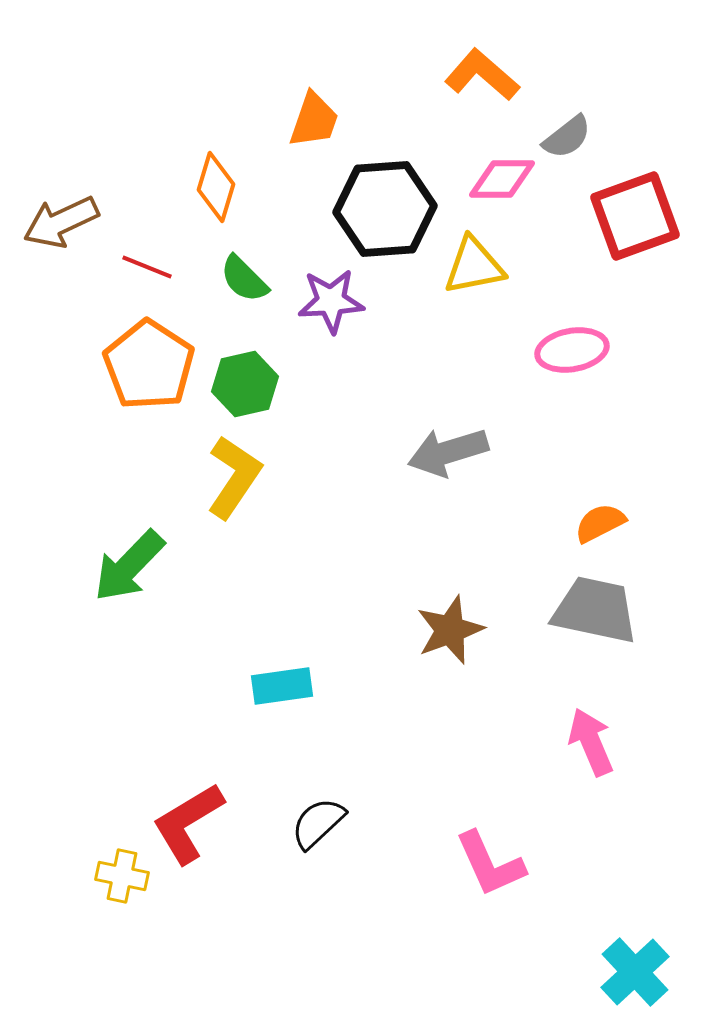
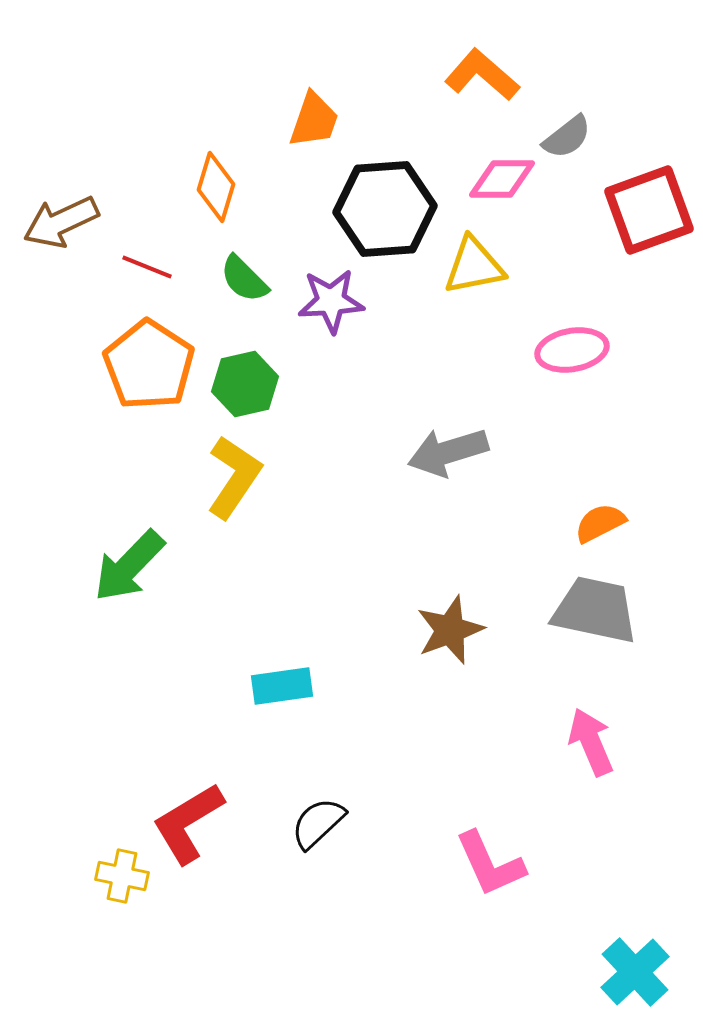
red square: moved 14 px right, 6 px up
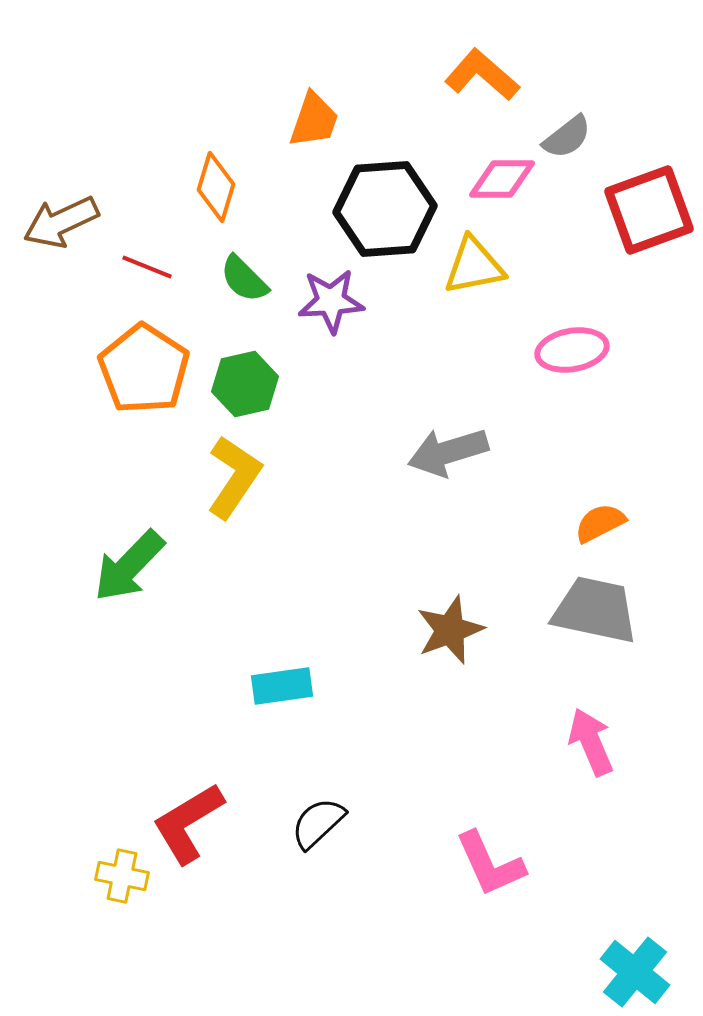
orange pentagon: moved 5 px left, 4 px down
cyan cross: rotated 8 degrees counterclockwise
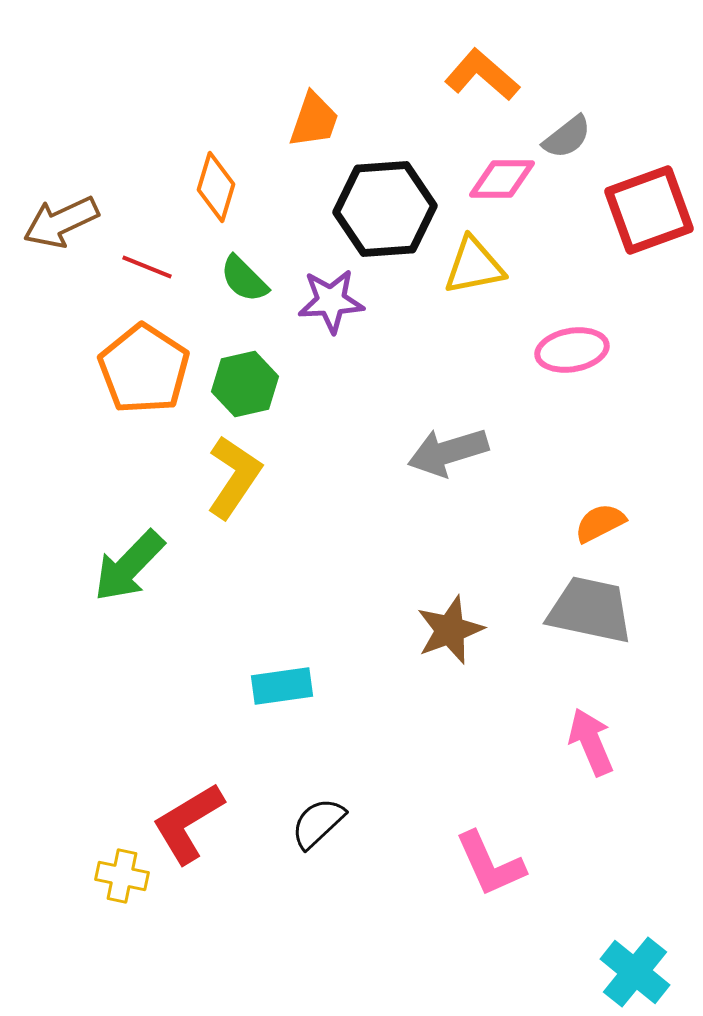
gray trapezoid: moved 5 px left
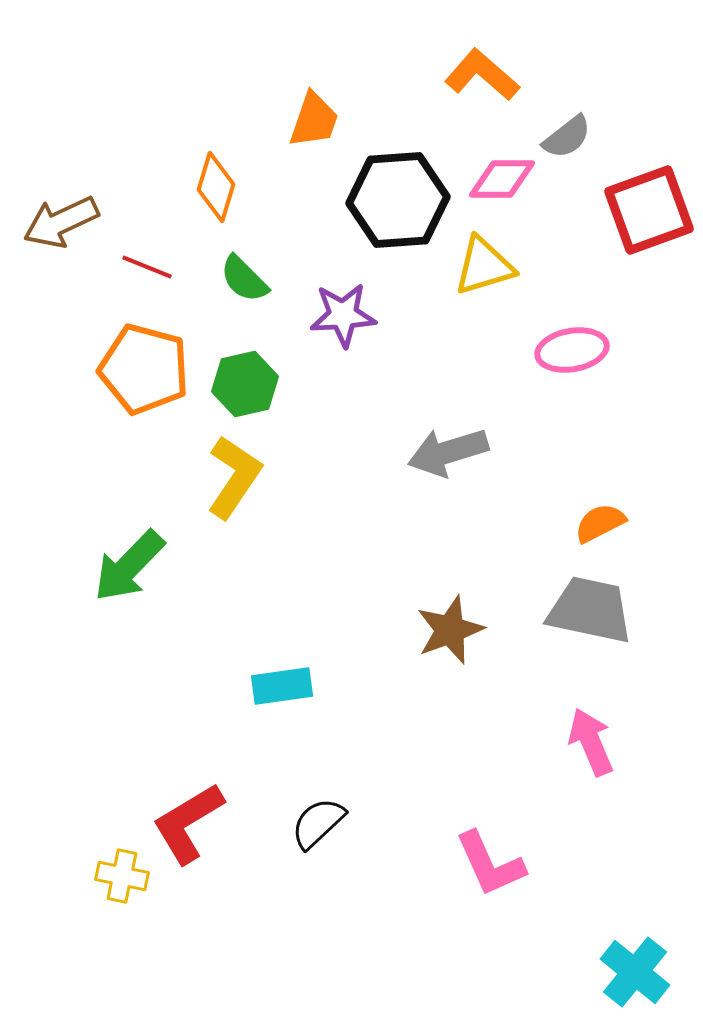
black hexagon: moved 13 px right, 9 px up
yellow triangle: moved 10 px right; rotated 6 degrees counterclockwise
purple star: moved 12 px right, 14 px down
orange pentagon: rotated 18 degrees counterclockwise
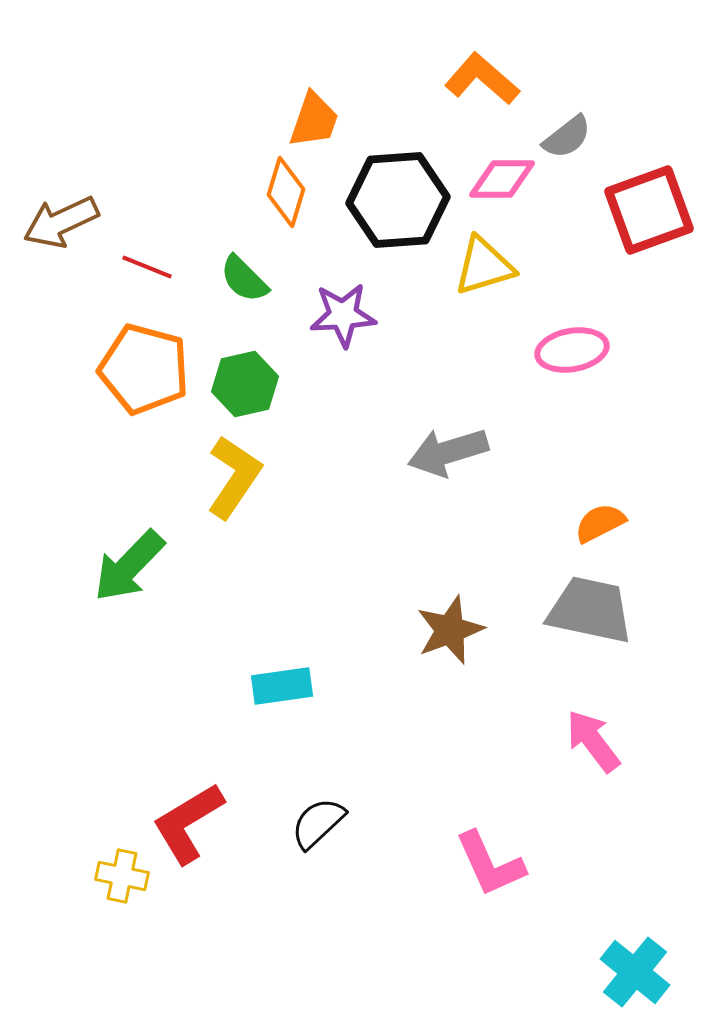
orange L-shape: moved 4 px down
orange diamond: moved 70 px right, 5 px down
pink arrow: moved 2 px right, 1 px up; rotated 14 degrees counterclockwise
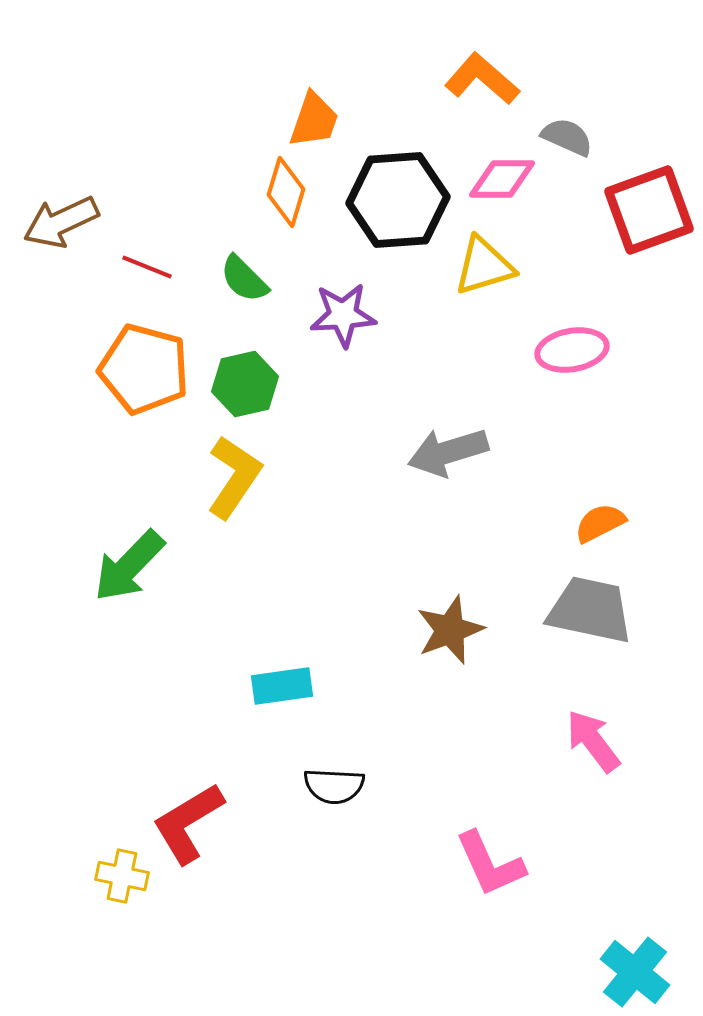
gray semicircle: rotated 118 degrees counterclockwise
black semicircle: moved 16 px right, 37 px up; rotated 134 degrees counterclockwise
